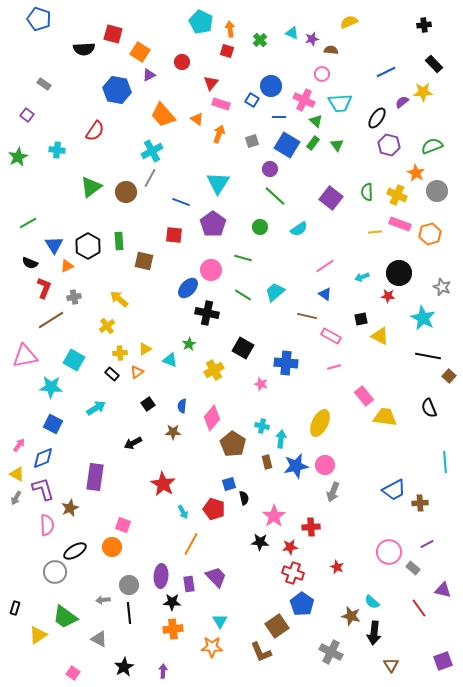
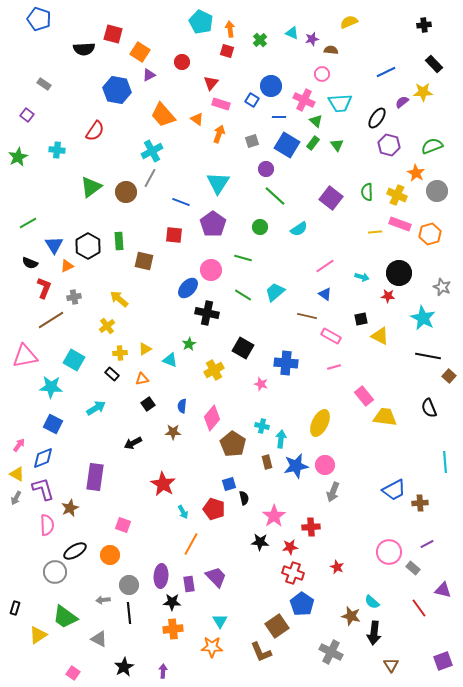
purple circle at (270, 169): moved 4 px left
cyan arrow at (362, 277): rotated 144 degrees counterclockwise
orange triangle at (137, 372): moved 5 px right, 7 px down; rotated 24 degrees clockwise
orange circle at (112, 547): moved 2 px left, 8 px down
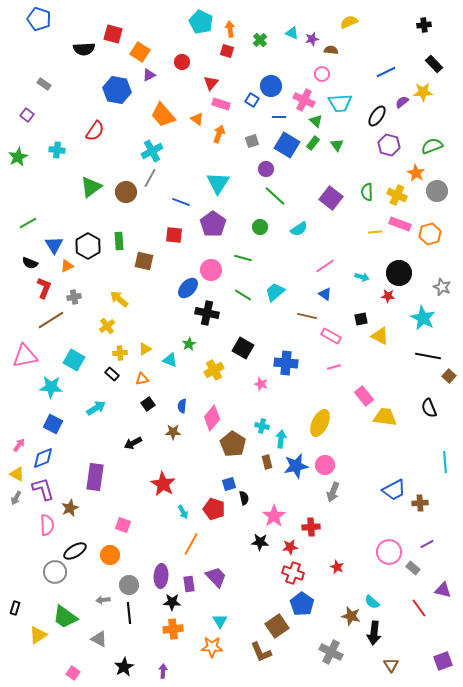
black ellipse at (377, 118): moved 2 px up
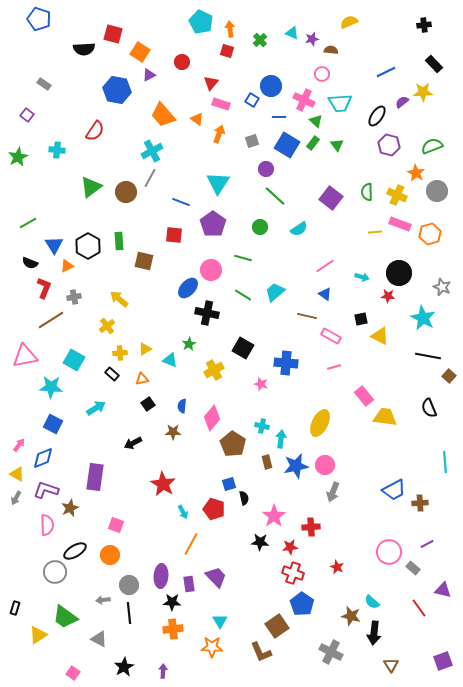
purple L-shape at (43, 489): moved 3 px right, 1 px down; rotated 55 degrees counterclockwise
pink square at (123, 525): moved 7 px left
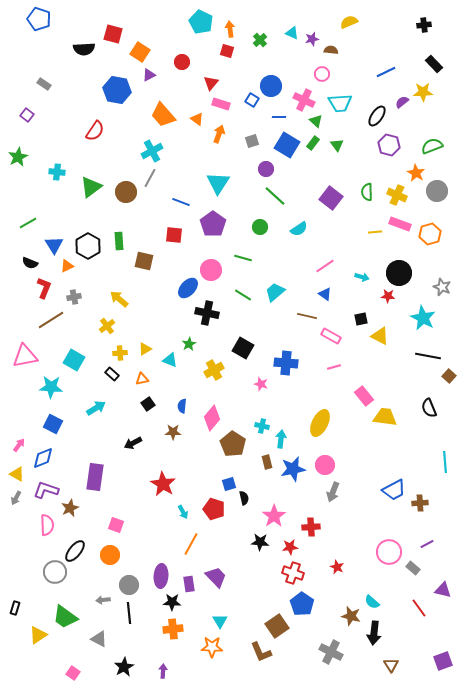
cyan cross at (57, 150): moved 22 px down
blue star at (296, 466): moved 3 px left, 3 px down
black ellipse at (75, 551): rotated 20 degrees counterclockwise
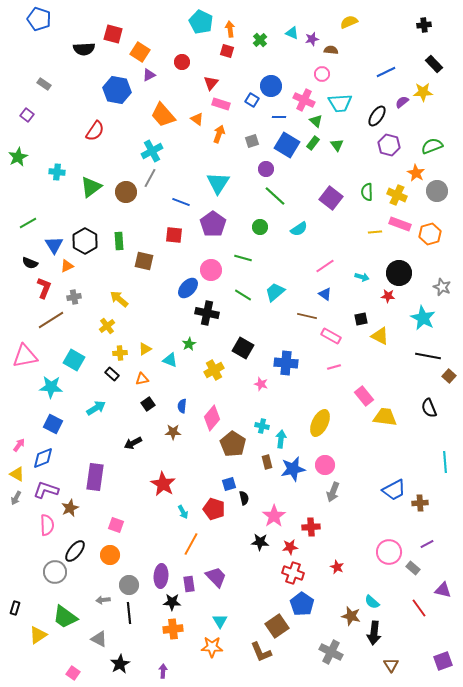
black hexagon at (88, 246): moved 3 px left, 5 px up
black star at (124, 667): moved 4 px left, 3 px up
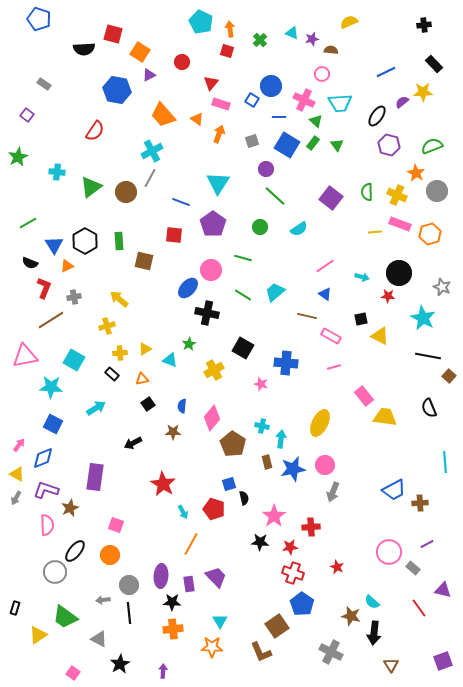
yellow cross at (107, 326): rotated 21 degrees clockwise
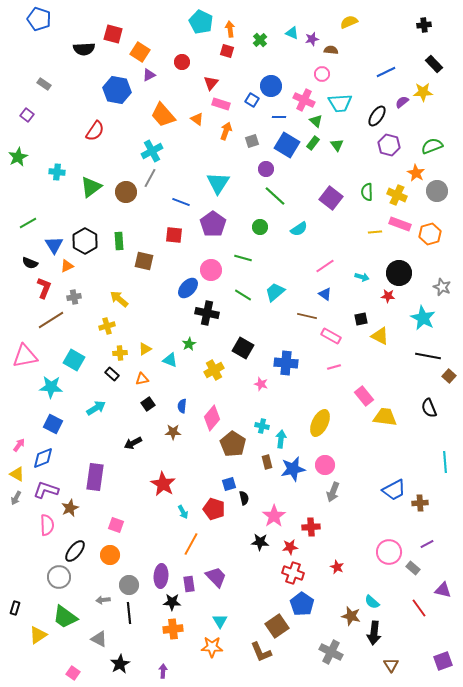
orange arrow at (219, 134): moved 7 px right, 3 px up
gray circle at (55, 572): moved 4 px right, 5 px down
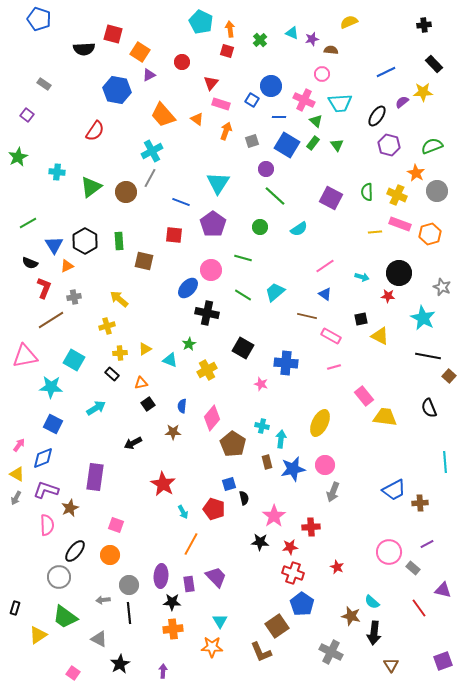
purple square at (331, 198): rotated 10 degrees counterclockwise
yellow cross at (214, 370): moved 7 px left
orange triangle at (142, 379): moved 1 px left, 4 px down
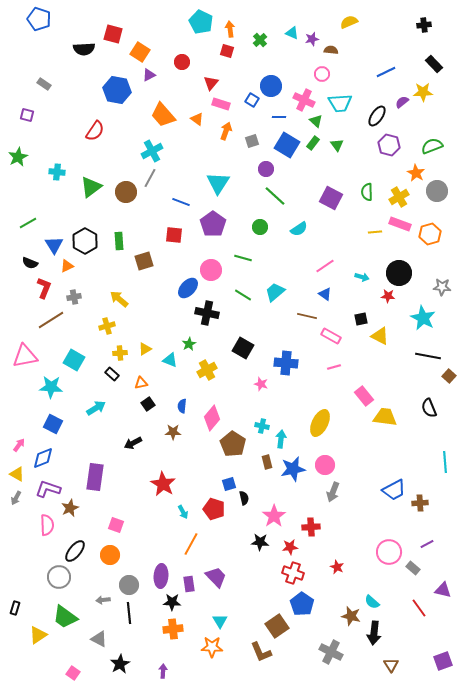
purple square at (27, 115): rotated 24 degrees counterclockwise
yellow cross at (397, 195): moved 2 px right, 2 px down; rotated 36 degrees clockwise
brown square at (144, 261): rotated 30 degrees counterclockwise
gray star at (442, 287): rotated 18 degrees counterclockwise
purple L-shape at (46, 490): moved 2 px right, 1 px up
